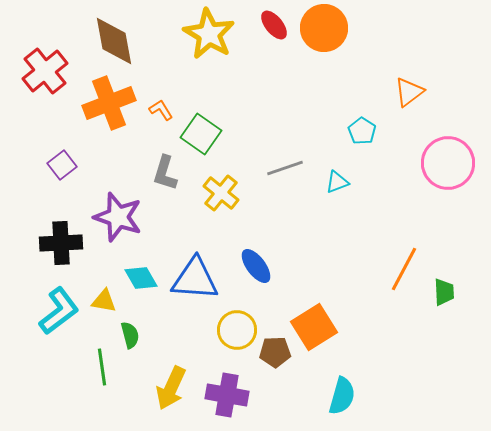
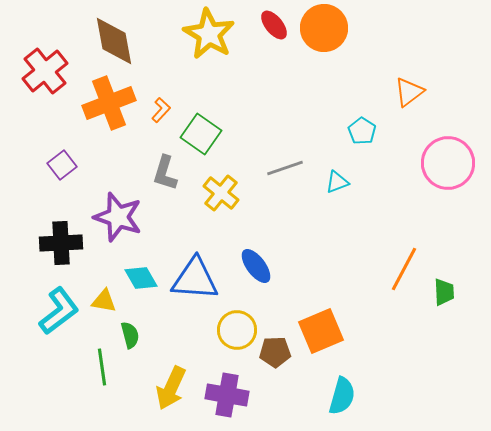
orange L-shape: rotated 75 degrees clockwise
orange square: moved 7 px right, 4 px down; rotated 9 degrees clockwise
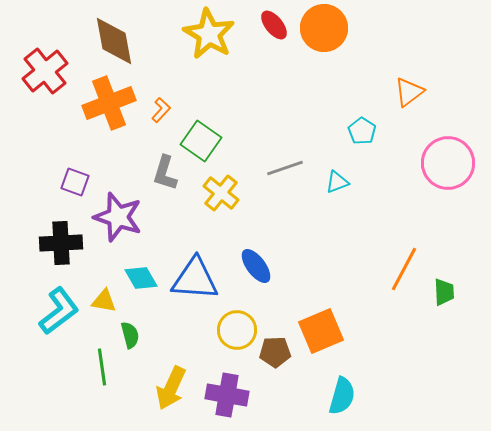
green square: moved 7 px down
purple square: moved 13 px right, 17 px down; rotated 32 degrees counterclockwise
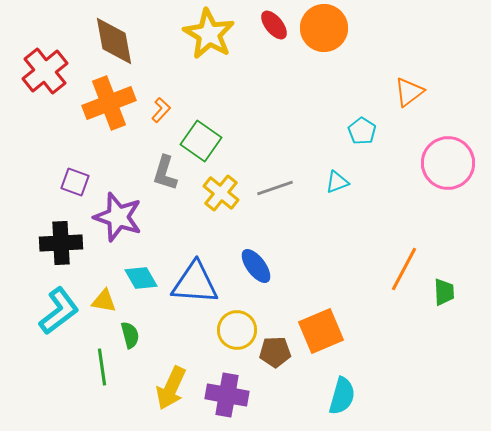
gray line: moved 10 px left, 20 px down
blue triangle: moved 4 px down
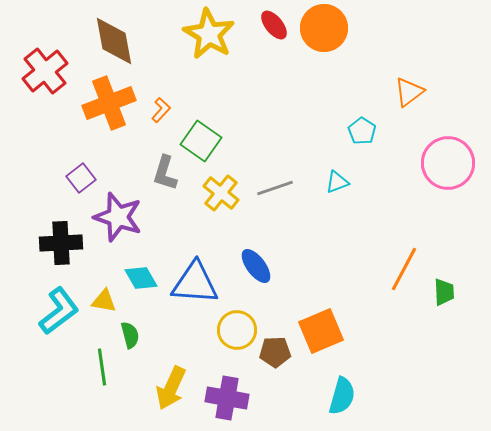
purple square: moved 6 px right, 4 px up; rotated 32 degrees clockwise
purple cross: moved 3 px down
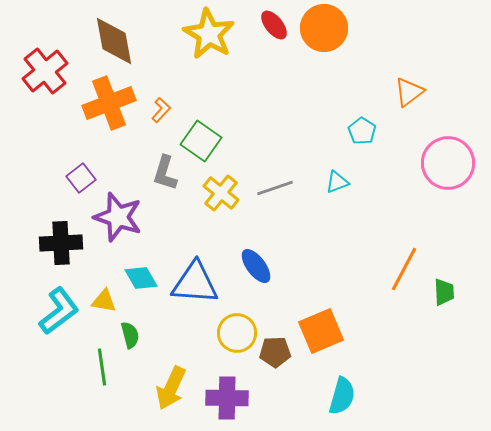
yellow circle: moved 3 px down
purple cross: rotated 9 degrees counterclockwise
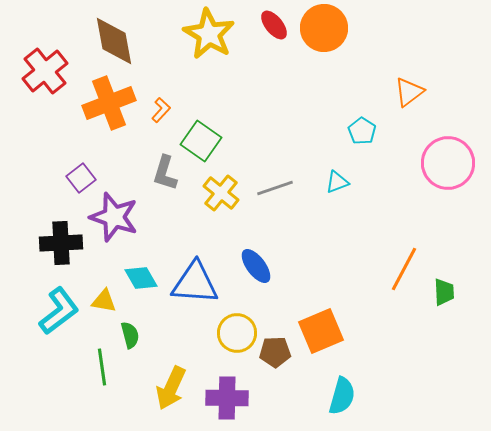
purple star: moved 4 px left
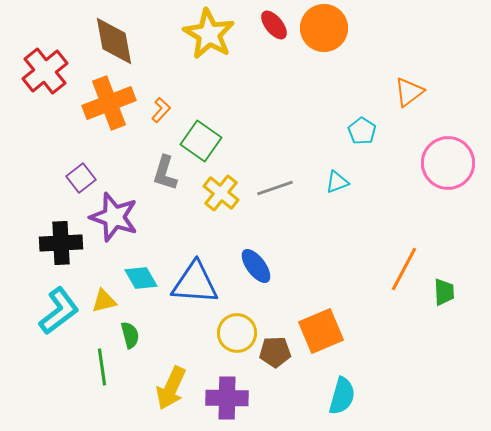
yellow triangle: rotated 24 degrees counterclockwise
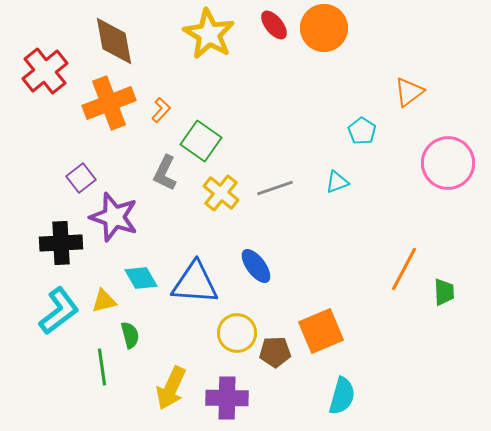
gray L-shape: rotated 9 degrees clockwise
